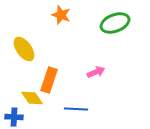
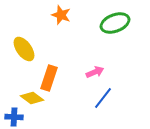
pink arrow: moved 1 px left
orange rectangle: moved 2 px up
yellow diamond: rotated 20 degrees counterclockwise
blue line: moved 27 px right, 11 px up; rotated 55 degrees counterclockwise
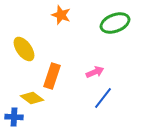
orange rectangle: moved 3 px right, 2 px up
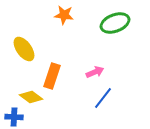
orange star: moved 3 px right; rotated 12 degrees counterclockwise
yellow diamond: moved 1 px left, 1 px up
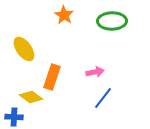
orange star: rotated 24 degrees clockwise
green ellipse: moved 3 px left, 2 px up; rotated 20 degrees clockwise
pink arrow: rotated 12 degrees clockwise
orange rectangle: moved 1 px down
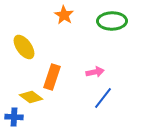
yellow ellipse: moved 2 px up
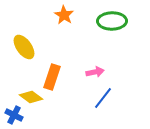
blue cross: moved 2 px up; rotated 24 degrees clockwise
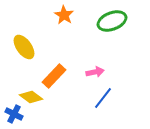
green ellipse: rotated 20 degrees counterclockwise
orange rectangle: moved 2 px right, 1 px up; rotated 25 degrees clockwise
blue cross: moved 1 px up
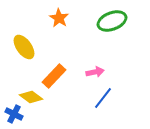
orange star: moved 5 px left, 3 px down
